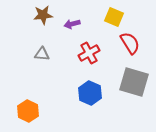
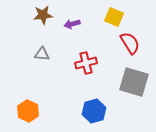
red cross: moved 3 px left, 10 px down; rotated 15 degrees clockwise
blue hexagon: moved 4 px right, 18 px down; rotated 20 degrees clockwise
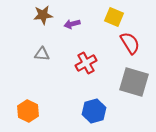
red cross: rotated 15 degrees counterclockwise
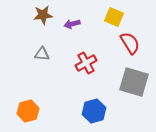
orange hexagon: rotated 20 degrees clockwise
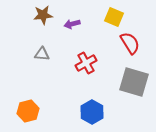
blue hexagon: moved 2 px left, 1 px down; rotated 15 degrees counterclockwise
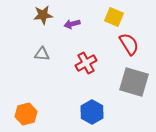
red semicircle: moved 1 px left, 1 px down
orange hexagon: moved 2 px left, 3 px down
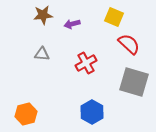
red semicircle: rotated 15 degrees counterclockwise
